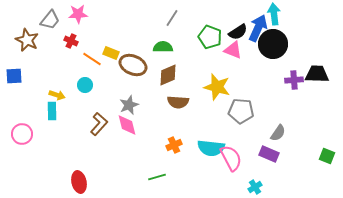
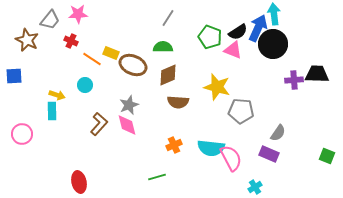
gray line: moved 4 px left
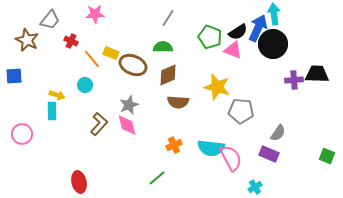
pink star: moved 17 px right
orange line: rotated 18 degrees clockwise
green line: moved 1 px down; rotated 24 degrees counterclockwise
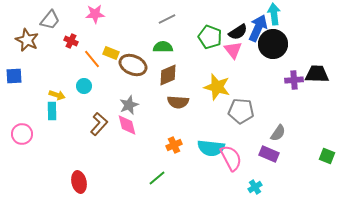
gray line: moved 1 px left, 1 px down; rotated 30 degrees clockwise
pink triangle: rotated 30 degrees clockwise
cyan circle: moved 1 px left, 1 px down
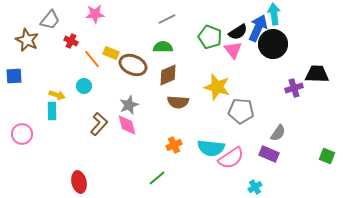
purple cross: moved 8 px down; rotated 12 degrees counterclockwise
pink semicircle: rotated 84 degrees clockwise
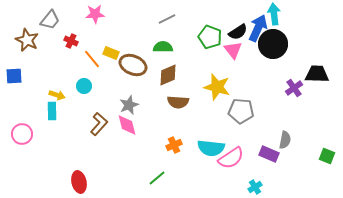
purple cross: rotated 18 degrees counterclockwise
gray semicircle: moved 7 px right, 7 px down; rotated 24 degrees counterclockwise
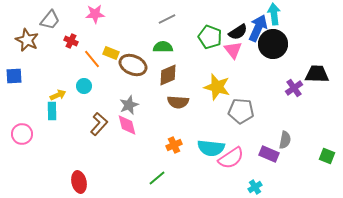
yellow arrow: moved 1 px right; rotated 42 degrees counterclockwise
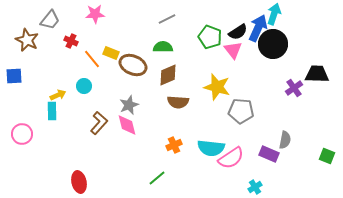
cyan arrow: rotated 25 degrees clockwise
brown L-shape: moved 1 px up
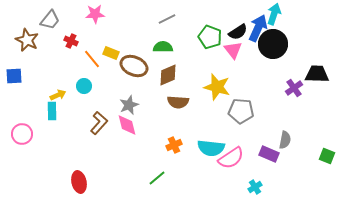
brown ellipse: moved 1 px right, 1 px down
